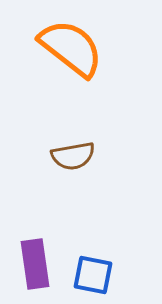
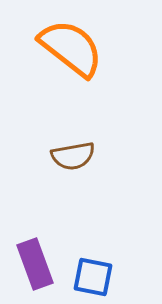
purple rectangle: rotated 12 degrees counterclockwise
blue square: moved 2 px down
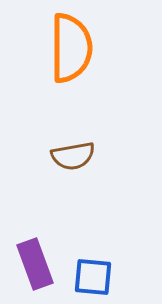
orange semicircle: rotated 52 degrees clockwise
blue square: rotated 6 degrees counterclockwise
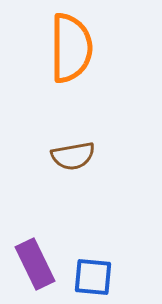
purple rectangle: rotated 6 degrees counterclockwise
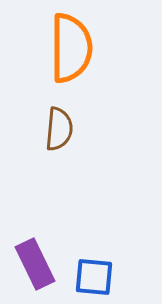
brown semicircle: moved 14 px left, 27 px up; rotated 75 degrees counterclockwise
blue square: moved 1 px right
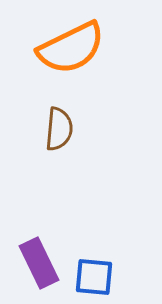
orange semicircle: rotated 64 degrees clockwise
purple rectangle: moved 4 px right, 1 px up
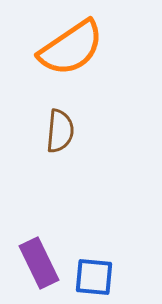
orange semicircle: rotated 8 degrees counterclockwise
brown semicircle: moved 1 px right, 2 px down
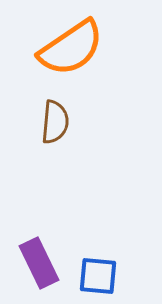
brown semicircle: moved 5 px left, 9 px up
blue square: moved 4 px right, 1 px up
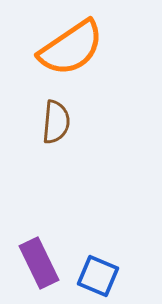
brown semicircle: moved 1 px right
blue square: rotated 18 degrees clockwise
